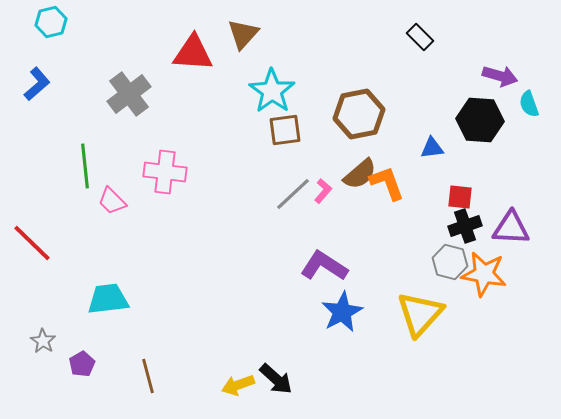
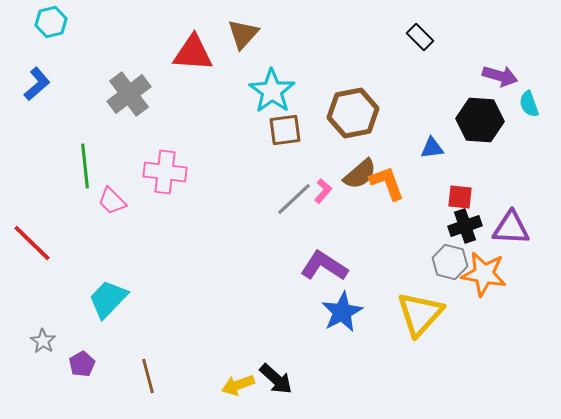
brown hexagon: moved 6 px left, 1 px up
gray line: moved 1 px right, 5 px down
cyan trapezoid: rotated 39 degrees counterclockwise
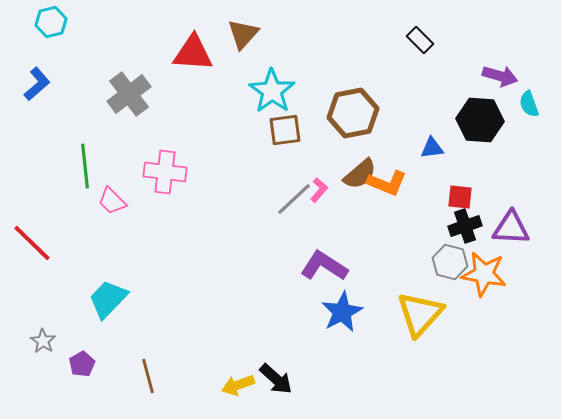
black rectangle: moved 3 px down
orange L-shape: rotated 132 degrees clockwise
pink L-shape: moved 4 px left, 1 px up
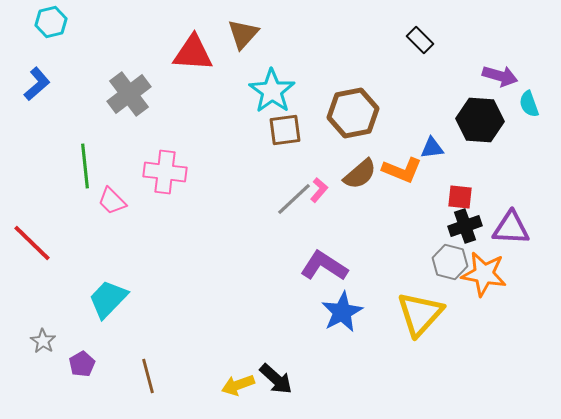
orange L-shape: moved 15 px right, 13 px up
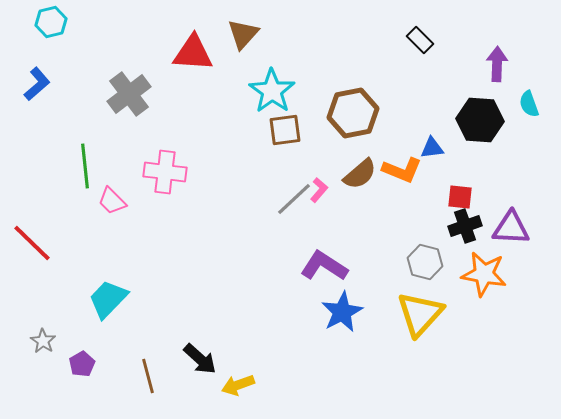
purple arrow: moved 3 px left, 12 px up; rotated 104 degrees counterclockwise
gray hexagon: moved 25 px left
black arrow: moved 76 px left, 20 px up
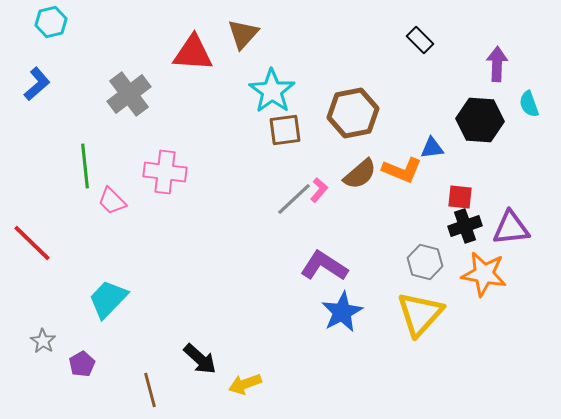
purple triangle: rotated 9 degrees counterclockwise
brown line: moved 2 px right, 14 px down
yellow arrow: moved 7 px right, 1 px up
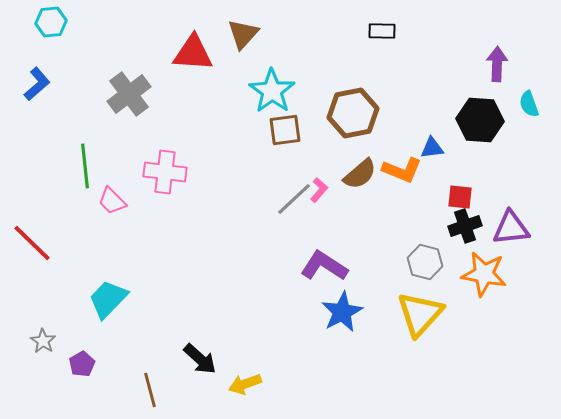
cyan hexagon: rotated 8 degrees clockwise
black rectangle: moved 38 px left, 9 px up; rotated 44 degrees counterclockwise
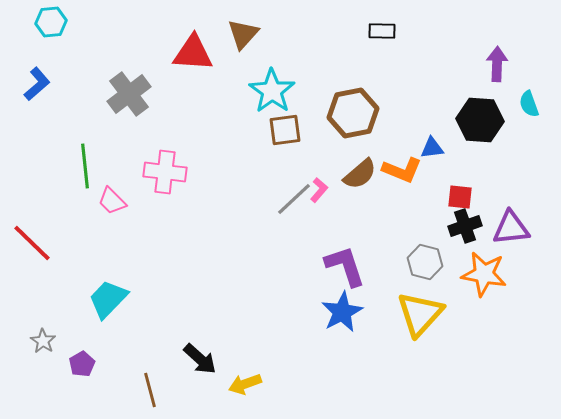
purple L-shape: moved 21 px right; rotated 39 degrees clockwise
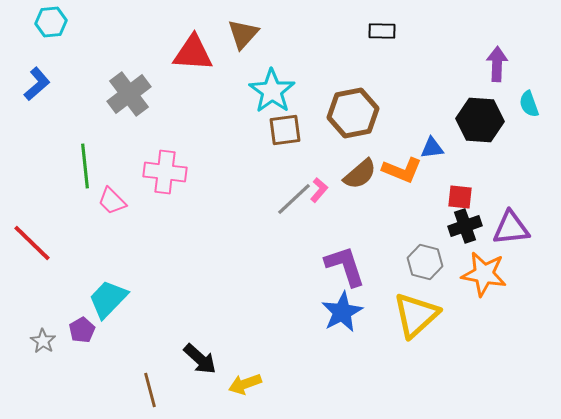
yellow triangle: moved 4 px left, 1 px down; rotated 6 degrees clockwise
purple pentagon: moved 34 px up
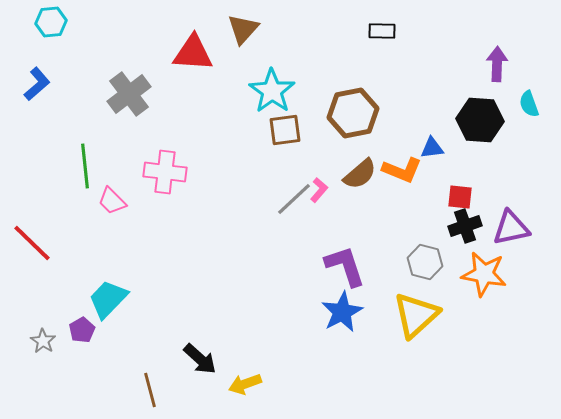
brown triangle: moved 5 px up
purple triangle: rotated 6 degrees counterclockwise
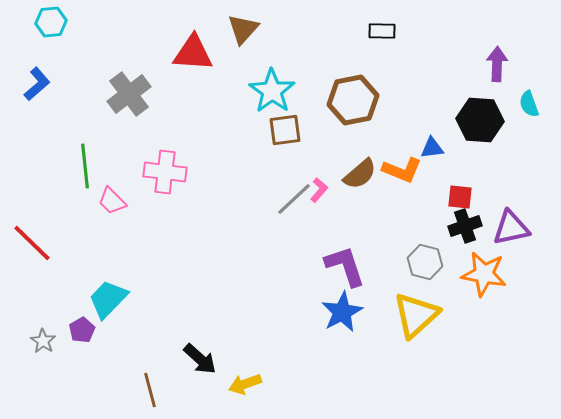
brown hexagon: moved 13 px up
